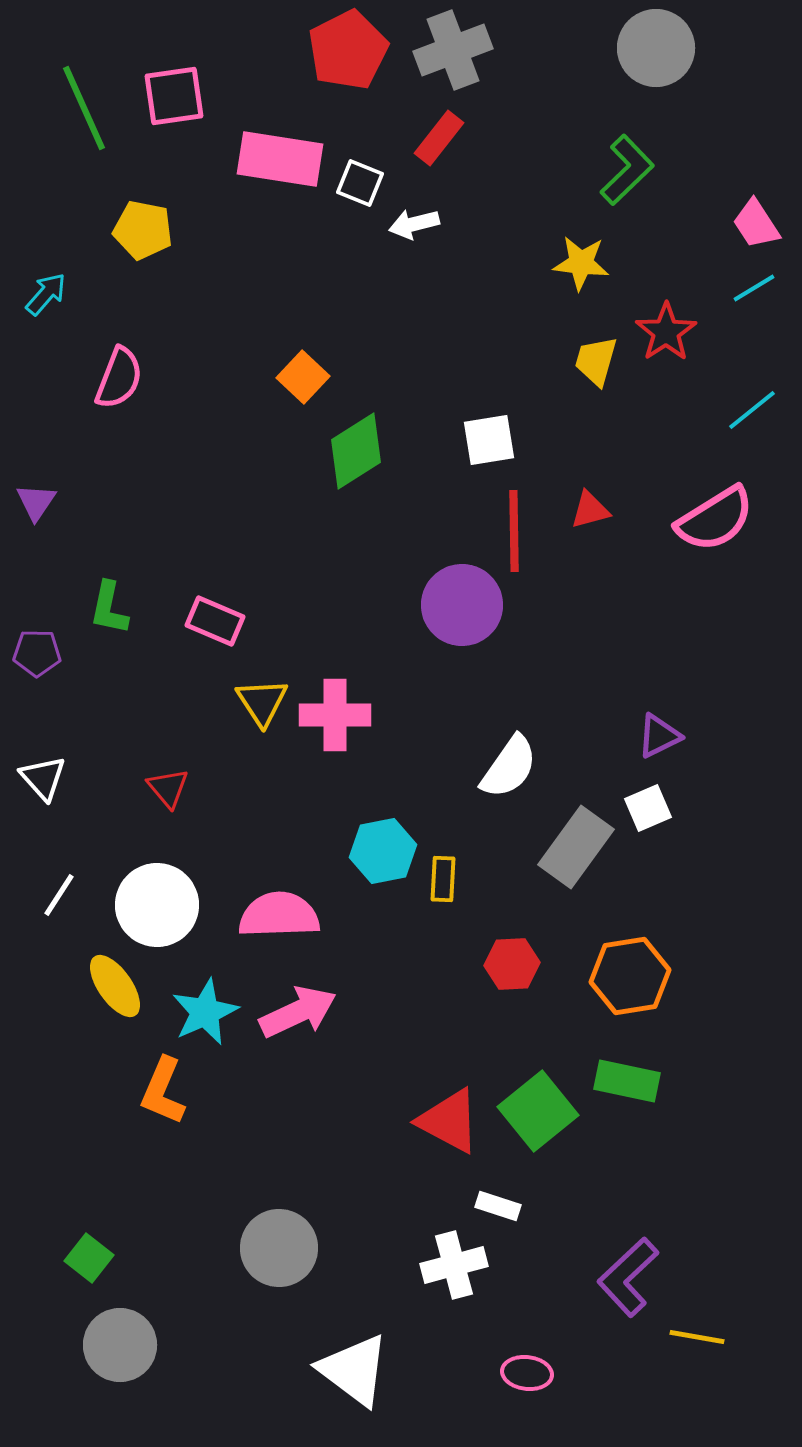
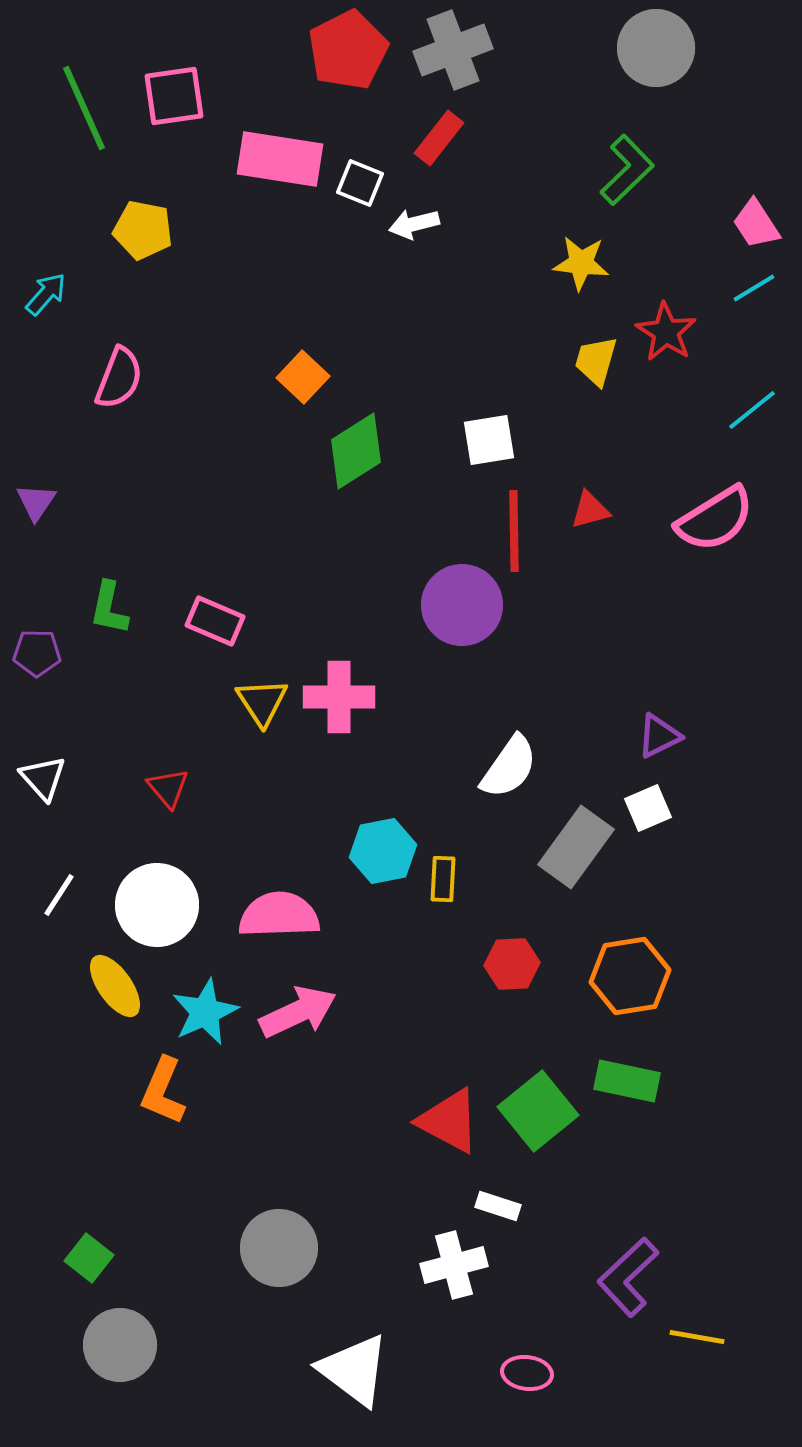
red star at (666, 332): rotated 6 degrees counterclockwise
pink cross at (335, 715): moved 4 px right, 18 px up
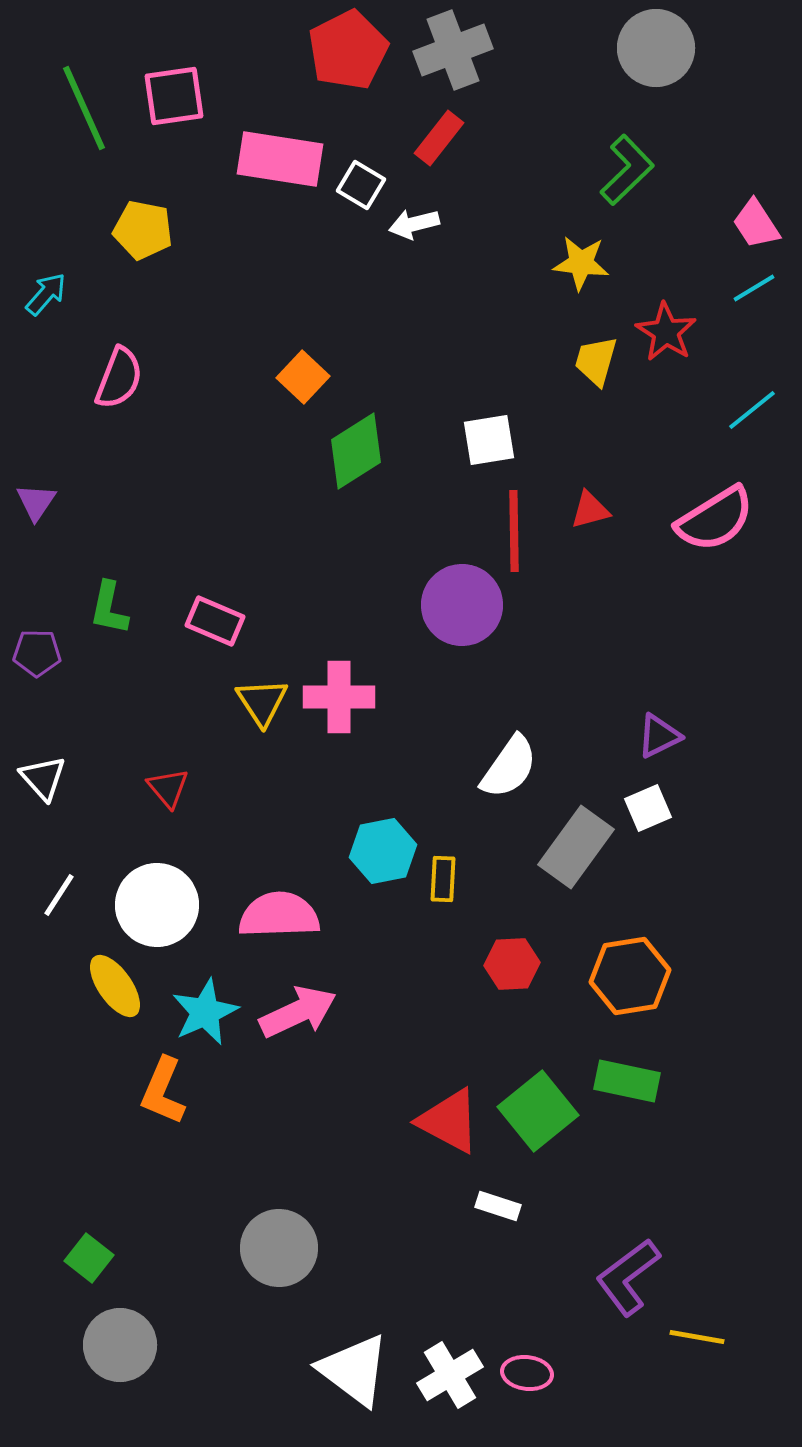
white square at (360, 183): moved 1 px right, 2 px down; rotated 9 degrees clockwise
white cross at (454, 1265): moved 4 px left, 110 px down; rotated 16 degrees counterclockwise
purple L-shape at (628, 1277): rotated 6 degrees clockwise
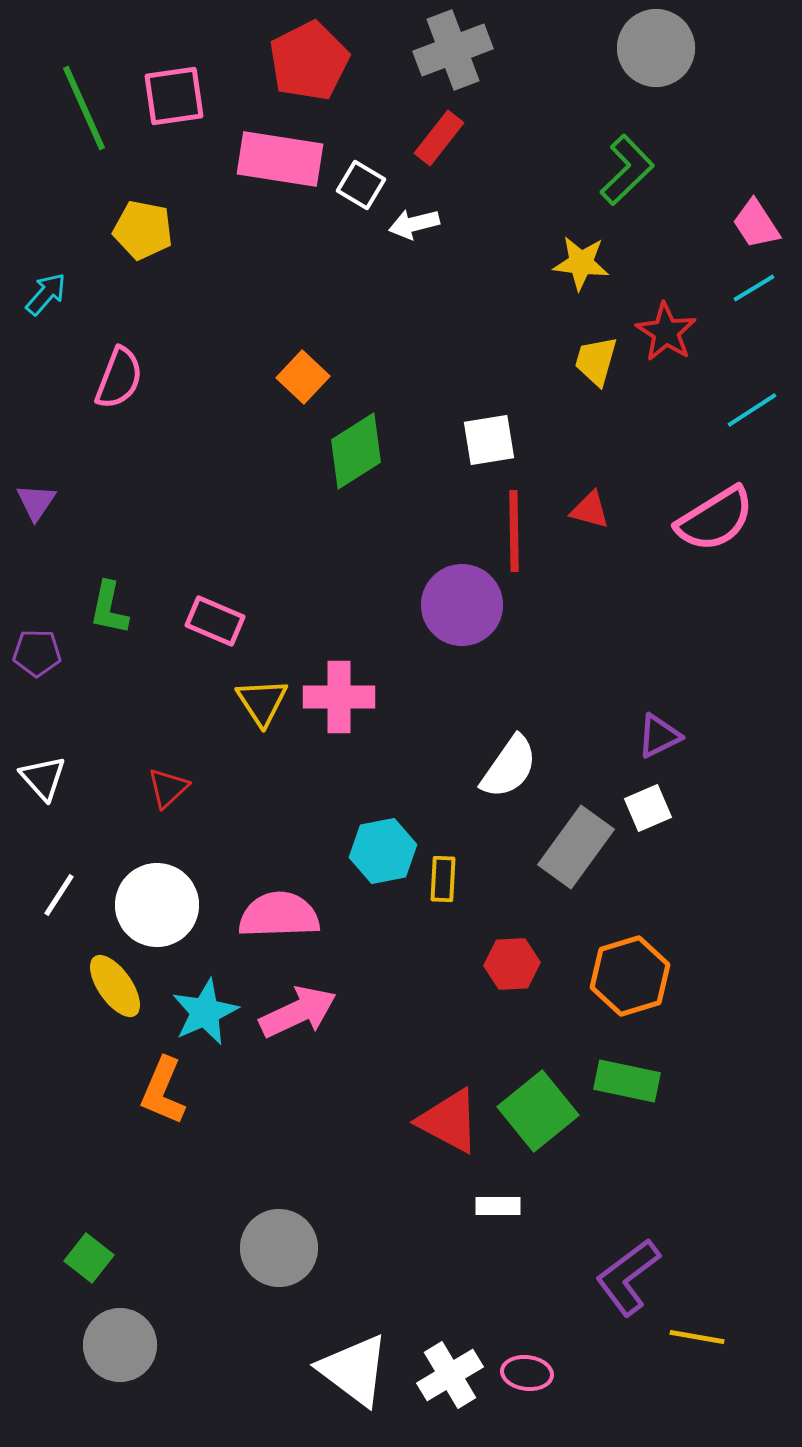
red pentagon at (348, 50): moved 39 px left, 11 px down
cyan line at (752, 410): rotated 6 degrees clockwise
red triangle at (590, 510): rotated 30 degrees clockwise
red triangle at (168, 788): rotated 27 degrees clockwise
orange hexagon at (630, 976): rotated 8 degrees counterclockwise
white rectangle at (498, 1206): rotated 18 degrees counterclockwise
